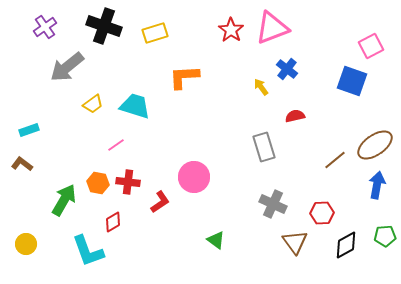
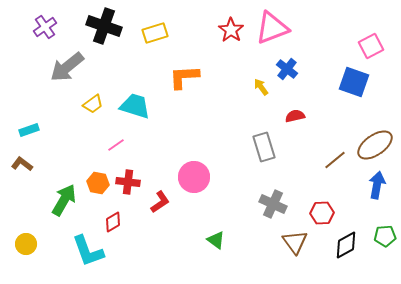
blue square: moved 2 px right, 1 px down
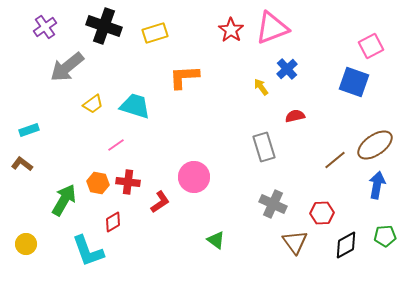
blue cross: rotated 10 degrees clockwise
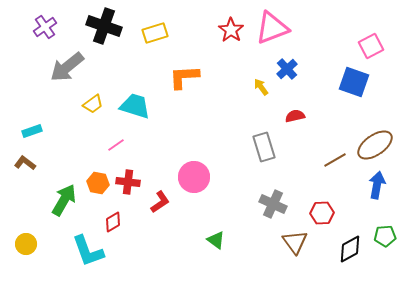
cyan rectangle: moved 3 px right, 1 px down
brown line: rotated 10 degrees clockwise
brown L-shape: moved 3 px right, 1 px up
black diamond: moved 4 px right, 4 px down
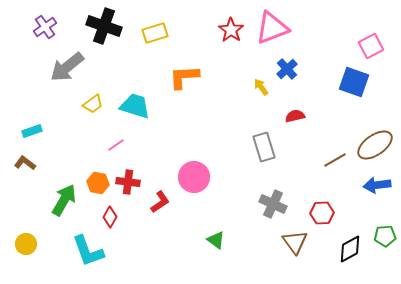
blue arrow: rotated 108 degrees counterclockwise
red diamond: moved 3 px left, 5 px up; rotated 30 degrees counterclockwise
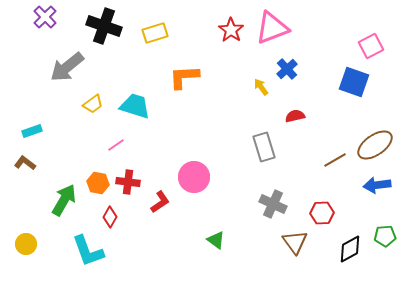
purple cross: moved 10 px up; rotated 10 degrees counterclockwise
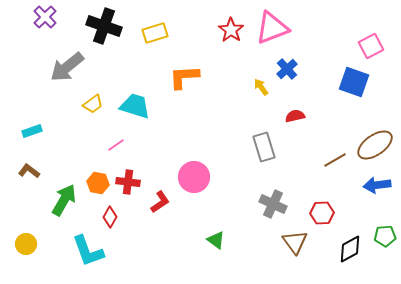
brown L-shape: moved 4 px right, 8 px down
